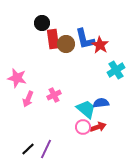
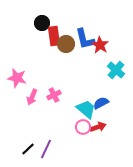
red rectangle: moved 1 px right, 3 px up
cyan cross: rotated 18 degrees counterclockwise
pink arrow: moved 4 px right, 2 px up
blue semicircle: rotated 21 degrees counterclockwise
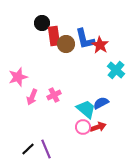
pink star: moved 1 px right, 1 px up; rotated 30 degrees counterclockwise
purple line: rotated 48 degrees counterclockwise
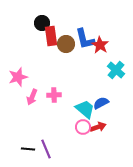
red rectangle: moved 3 px left
pink cross: rotated 24 degrees clockwise
cyan trapezoid: moved 1 px left
black line: rotated 48 degrees clockwise
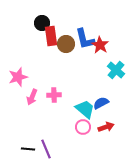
red arrow: moved 8 px right
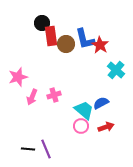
pink cross: rotated 16 degrees counterclockwise
cyan trapezoid: moved 1 px left, 1 px down
pink circle: moved 2 px left, 1 px up
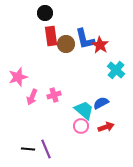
black circle: moved 3 px right, 10 px up
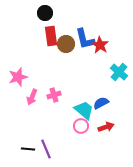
cyan cross: moved 3 px right, 2 px down
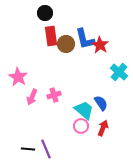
pink star: rotated 24 degrees counterclockwise
blue semicircle: rotated 84 degrees clockwise
red arrow: moved 3 px left, 1 px down; rotated 49 degrees counterclockwise
